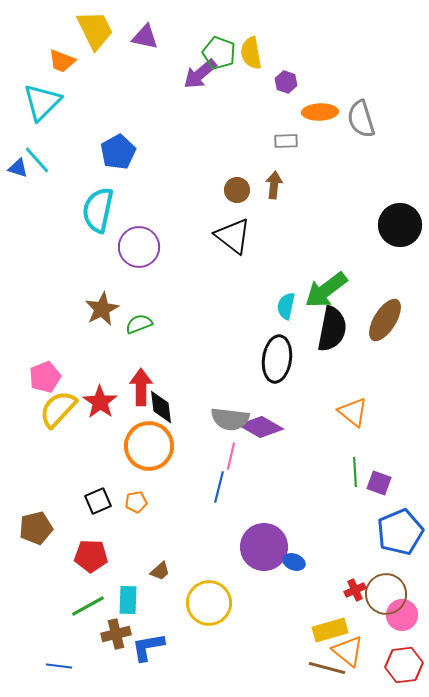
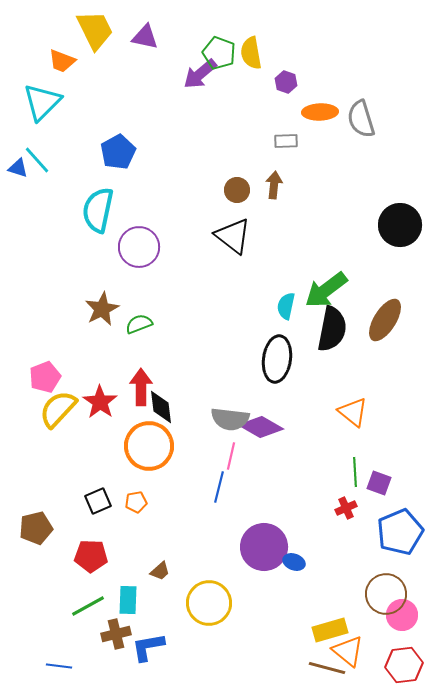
red cross at (355, 590): moved 9 px left, 82 px up
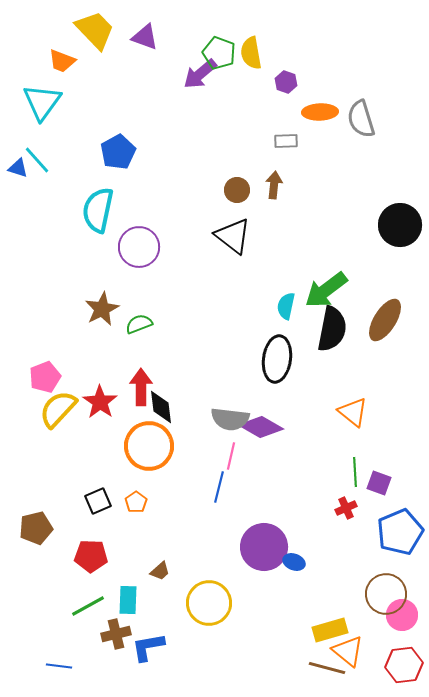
yellow trapezoid at (95, 30): rotated 18 degrees counterclockwise
purple triangle at (145, 37): rotated 8 degrees clockwise
cyan triangle at (42, 102): rotated 9 degrees counterclockwise
orange pentagon at (136, 502): rotated 25 degrees counterclockwise
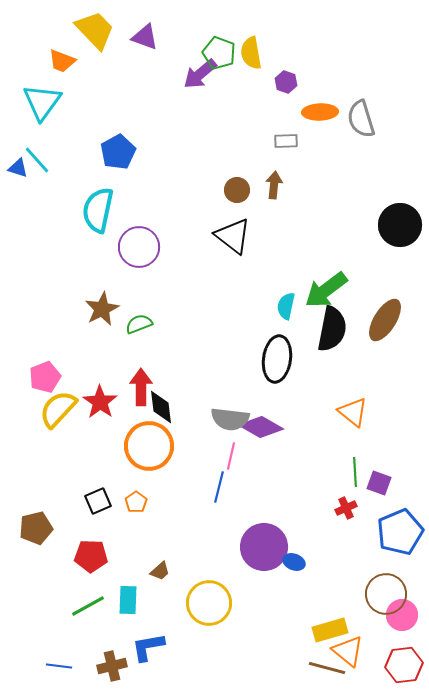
brown cross at (116, 634): moved 4 px left, 32 px down
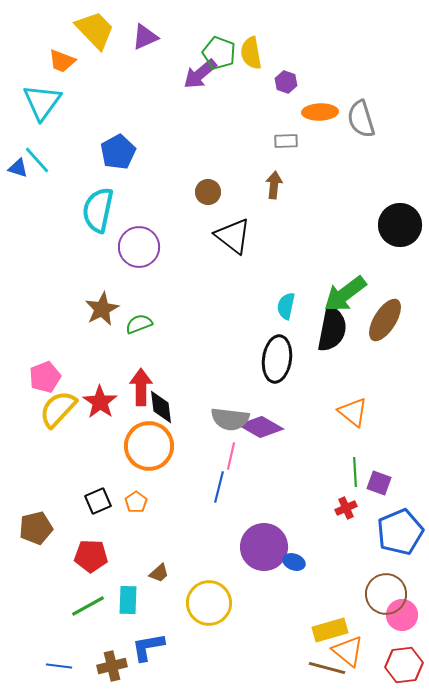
purple triangle at (145, 37): rotated 44 degrees counterclockwise
brown circle at (237, 190): moved 29 px left, 2 px down
green arrow at (326, 290): moved 19 px right, 4 px down
brown trapezoid at (160, 571): moved 1 px left, 2 px down
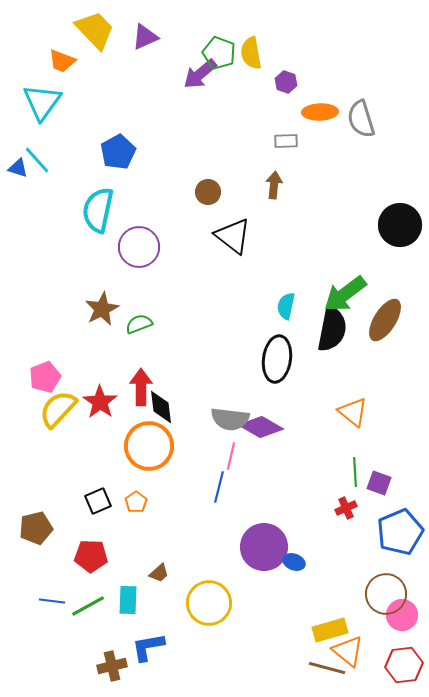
blue line at (59, 666): moved 7 px left, 65 px up
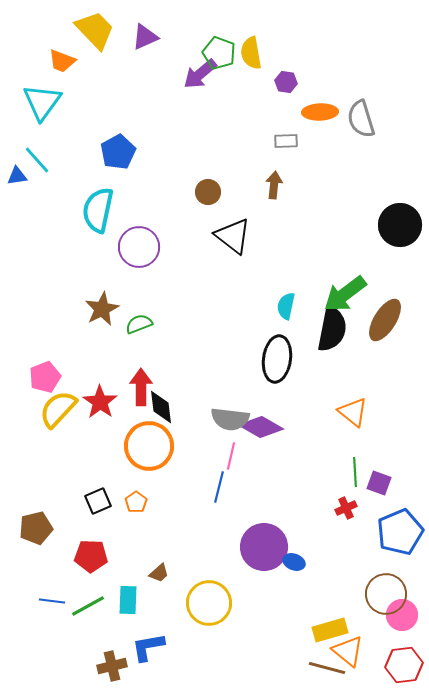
purple hexagon at (286, 82): rotated 10 degrees counterclockwise
blue triangle at (18, 168): moved 1 px left, 8 px down; rotated 25 degrees counterclockwise
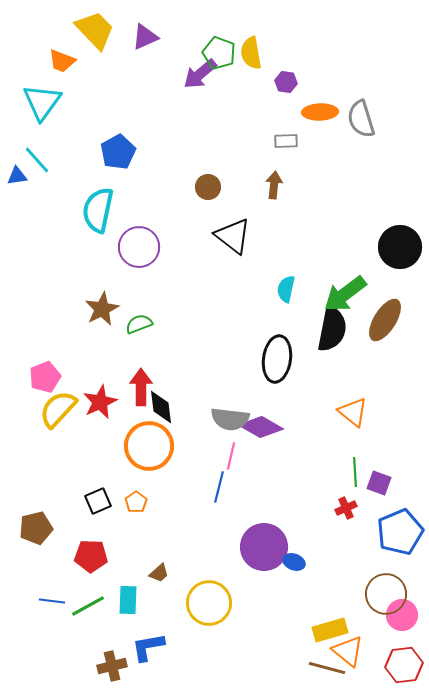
brown circle at (208, 192): moved 5 px up
black circle at (400, 225): moved 22 px down
cyan semicircle at (286, 306): moved 17 px up
red star at (100, 402): rotated 12 degrees clockwise
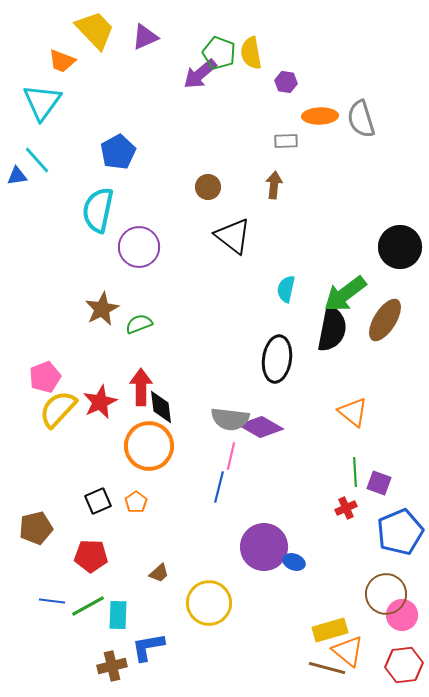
orange ellipse at (320, 112): moved 4 px down
cyan rectangle at (128, 600): moved 10 px left, 15 px down
